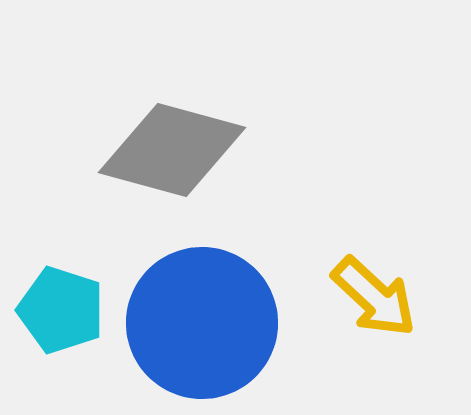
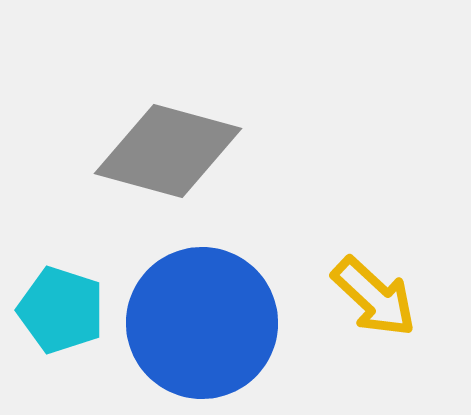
gray diamond: moved 4 px left, 1 px down
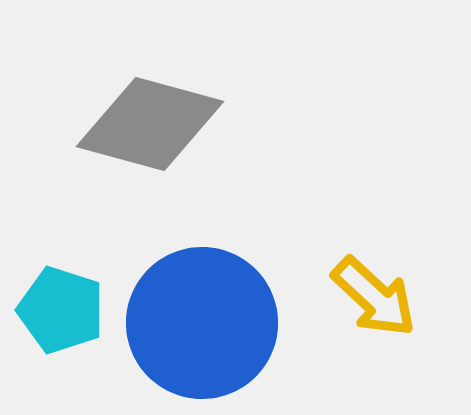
gray diamond: moved 18 px left, 27 px up
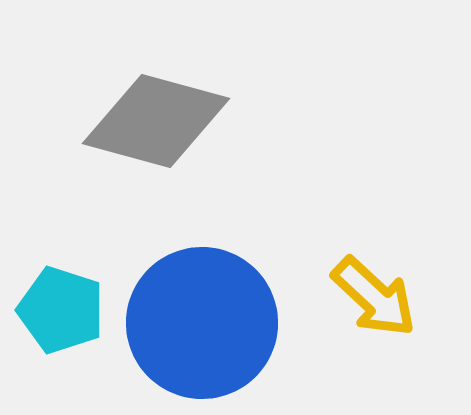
gray diamond: moved 6 px right, 3 px up
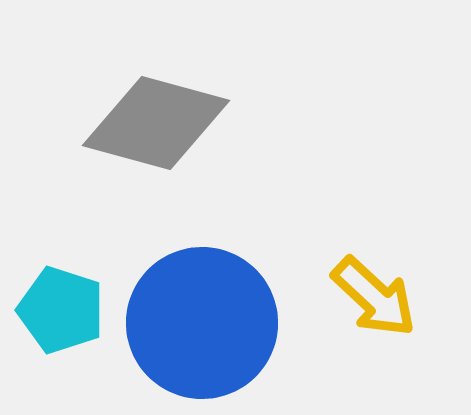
gray diamond: moved 2 px down
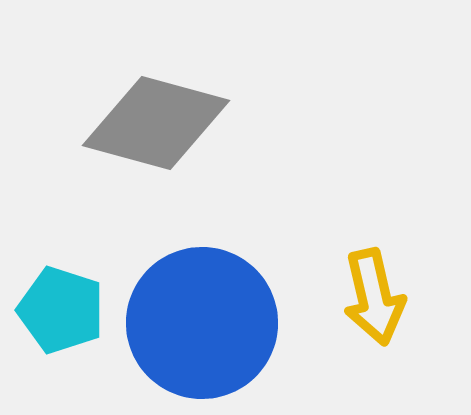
yellow arrow: rotated 34 degrees clockwise
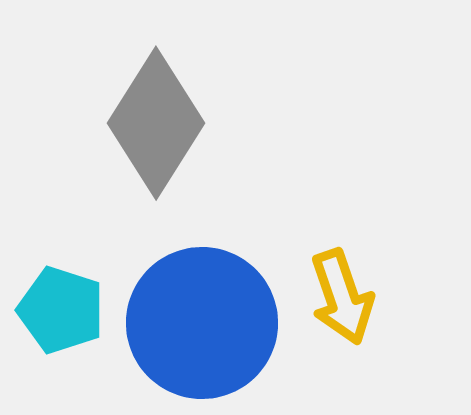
gray diamond: rotated 73 degrees counterclockwise
yellow arrow: moved 32 px left; rotated 6 degrees counterclockwise
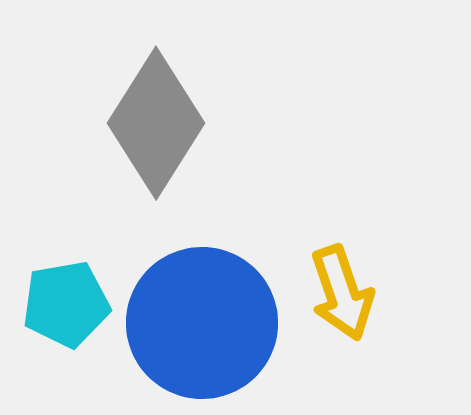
yellow arrow: moved 4 px up
cyan pentagon: moved 5 px right, 6 px up; rotated 28 degrees counterclockwise
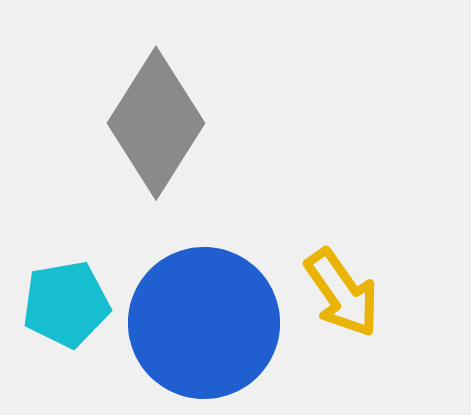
yellow arrow: rotated 16 degrees counterclockwise
blue circle: moved 2 px right
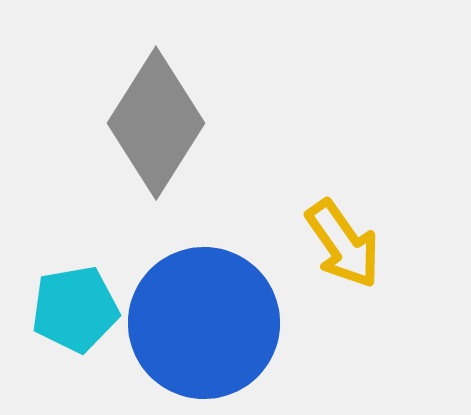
yellow arrow: moved 1 px right, 49 px up
cyan pentagon: moved 9 px right, 5 px down
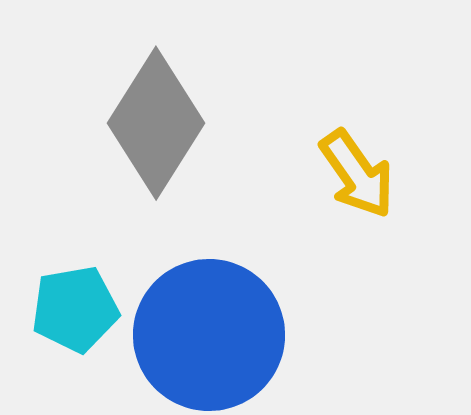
yellow arrow: moved 14 px right, 70 px up
blue circle: moved 5 px right, 12 px down
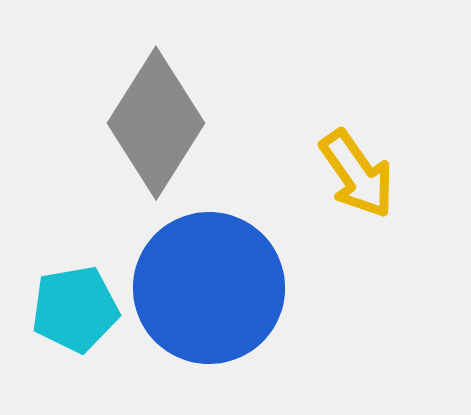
blue circle: moved 47 px up
